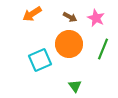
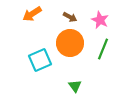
pink star: moved 4 px right, 2 px down
orange circle: moved 1 px right, 1 px up
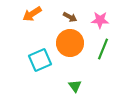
pink star: rotated 24 degrees counterclockwise
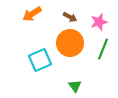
pink star: moved 1 px left, 2 px down; rotated 18 degrees counterclockwise
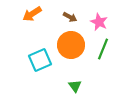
pink star: rotated 30 degrees counterclockwise
orange circle: moved 1 px right, 2 px down
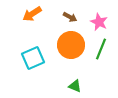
green line: moved 2 px left
cyan square: moved 7 px left, 2 px up
green triangle: rotated 32 degrees counterclockwise
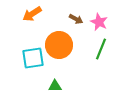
brown arrow: moved 6 px right, 2 px down
orange circle: moved 12 px left
cyan square: rotated 15 degrees clockwise
green triangle: moved 20 px left; rotated 24 degrees counterclockwise
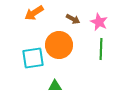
orange arrow: moved 2 px right, 1 px up
brown arrow: moved 3 px left
green line: rotated 20 degrees counterclockwise
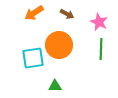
brown arrow: moved 6 px left, 5 px up
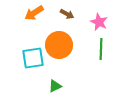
green triangle: rotated 24 degrees counterclockwise
